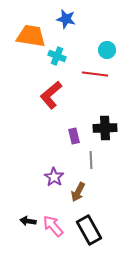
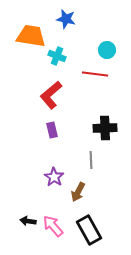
purple rectangle: moved 22 px left, 6 px up
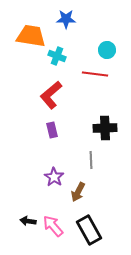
blue star: rotated 12 degrees counterclockwise
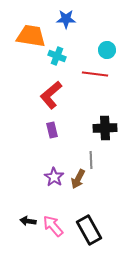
brown arrow: moved 13 px up
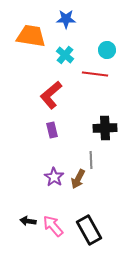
cyan cross: moved 8 px right, 1 px up; rotated 18 degrees clockwise
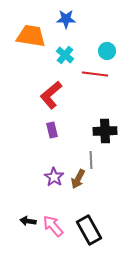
cyan circle: moved 1 px down
black cross: moved 3 px down
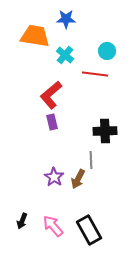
orange trapezoid: moved 4 px right
purple rectangle: moved 8 px up
black arrow: moved 6 px left; rotated 77 degrees counterclockwise
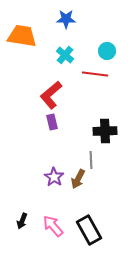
orange trapezoid: moved 13 px left
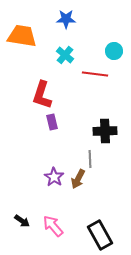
cyan circle: moved 7 px right
red L-shape: moved 9 px left; rotated 32 degrees counterclockwise
gray line: moved 1 px left, 1 px up
black arrow: rotated 77 degrees counterclockwise
black rectangle: moved 11 px right, 5 px down
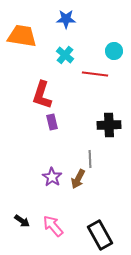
black cross: moved 4 px right, 6 px up
purple star: moved 2 px left
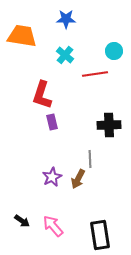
red line: rotated 15 degrees counterclockwise
purple star: rotated 12 degrees clockwise
black rectangle: rotated 20 degrees clockwise
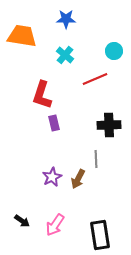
red line: moved 5 px down; rotated 15 degrees counterclockwise
purple rectangle: moved 2 px right, 1 px down
gray line: moved 6 px right
pink arrow: moved 2 px right, 1 px up; rotated 105 degrees counterclockwise
